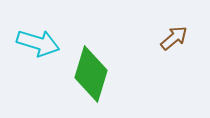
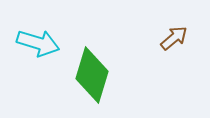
green diamond: moved 1 px right, 1 px down
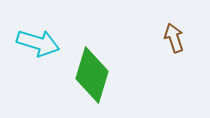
brown arrow: rotated 68 degrees counterclockwise
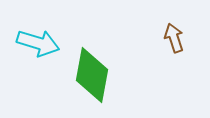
green diamond: rotated 6 degrees counterclockwise
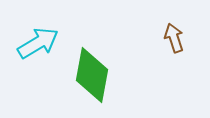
cyan arrow: rotated 48 degrees counterclockwise
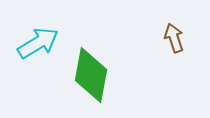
green diamond: moved 1 px left
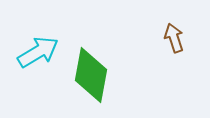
cyan arrow: moved 9 px down
